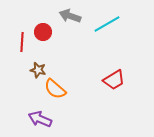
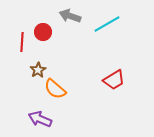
brown star: rotated 28 degrees clockwise
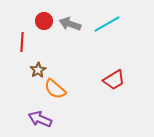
gray arrow: moved 8 px down
red circle: moved 1 px right, 11 px up
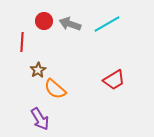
purple arrow: rotated 145 degrees counterclockwise
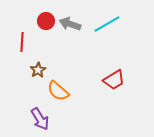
red circle: moved 2 px right
orange semicircle: moved 3 px right, 2 px down
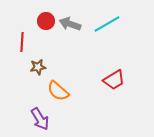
brown star: moved 3 px up; rotated 21 degrees clockwise
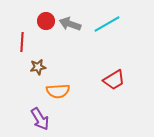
orange semicircle: rotated 45 degrees counterclockwise
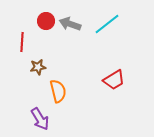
cyan line: rotated 8 degrees counterclockwise
orange semicircle: rotated 100 degrees counterclockwise
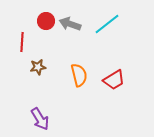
orange semicircle: moved 21 px right, 16 px up
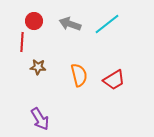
red circle: moved 12 px left
brown star: rotated 14 degrees clockwise
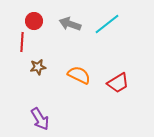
brown star: rotated 14 degrees counterclockwise
orange semicircle: rotated 50 degrees counterclockwise
red trapezoid: moved 4 px right, 3 px down
